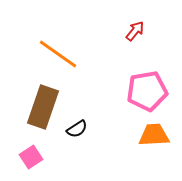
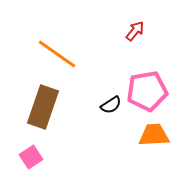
orange line: moved 1 px left
black semicircle: moved 34 px right, 24 px up
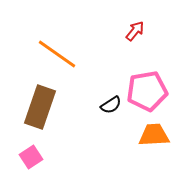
brown rectangle: moved 3 px left
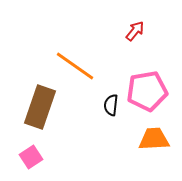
orange line: moved 18 px right, 12 px down
black semicircle: rotated 130 degrees clockwise
orange trapezoid: moved 4 px down
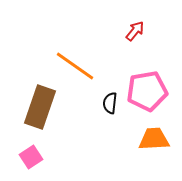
black semicircle: moved 1 px left, 2 px up
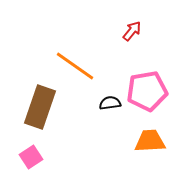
red arrow: moved 3 px left
black semicircle: rotated 75 degrees clockwise
orange trapezoid: moved 4 px left, 2 px down
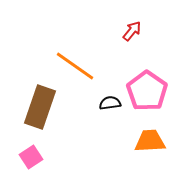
pink pentagon: rotated 27 degrees counterclockwise
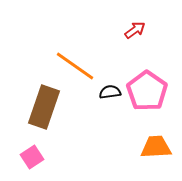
red arrow: moved 3 px right, 1 px up; rotated 15 degrees clockwise
black semicircle: moved 11 px up
brown rectangle: moved 4 px right
orange trapezoid: moved 6 px right, 6 px down
pink square: moved 1 px right
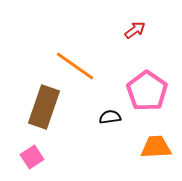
black semicircle: moved 25 px down
